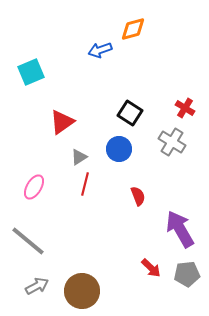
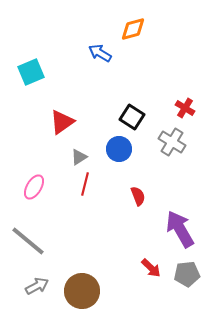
blue arrow: moved 3 px down; rotated 50 degrees clockwise
black square: moved 2 px right, 4 px down
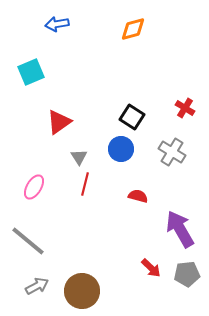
blue arrow: moved 43 px left, 29 px up; rotated 40 degrees counterclockwise
red triangle: moved 3 px left
gray cross: moved 10 px down
blue circle: moved 2 px right
gray triangle: rotated 30 degrees counterclockwise
red semicircle: rotated 54 degrees counterclockwise
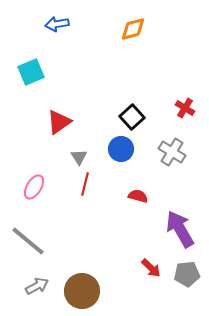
black square: rotated 15 degrees clockwise
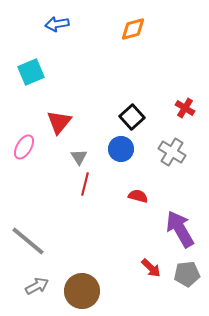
red triangle: rotated 16 degrees counterclockwise
pink ellipse: moved 10 px left, 40 px up
